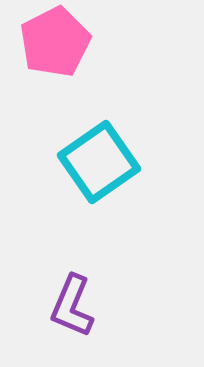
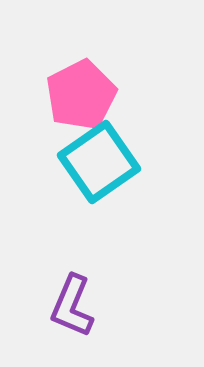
pink pentagon: moved 26 px right, 53 px down
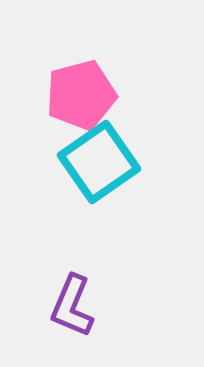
pink pentagon: rotated 12 degrees clockwise
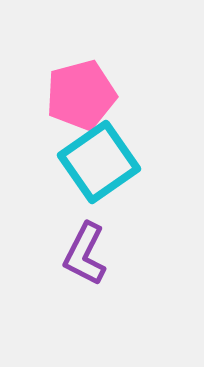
purple L-shape: moved 13 px right, 52 px up; rotated 4 degrees clockwise
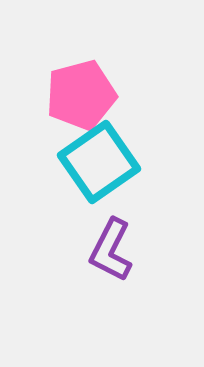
purple L-shape: moved 26 px right, 4 px up
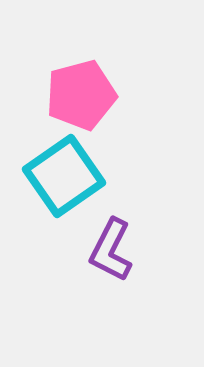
cyan square: moved 35 px left, 14 px down
